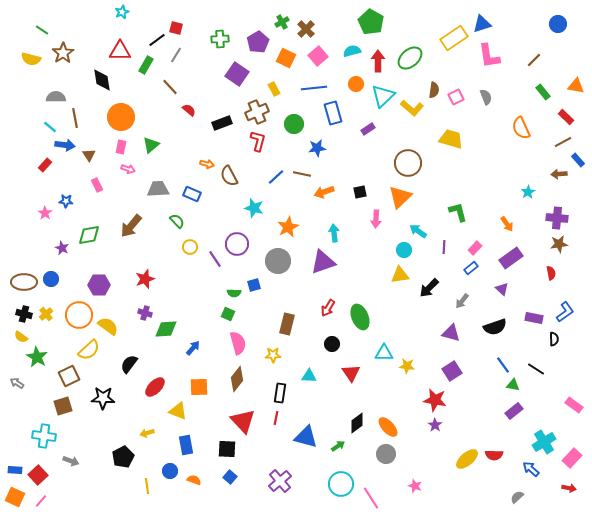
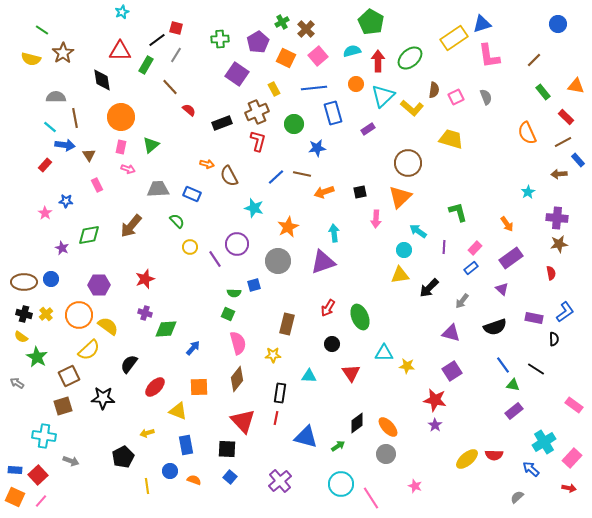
orange semicircle at (521, 128): moved 6 px right, 5 px down
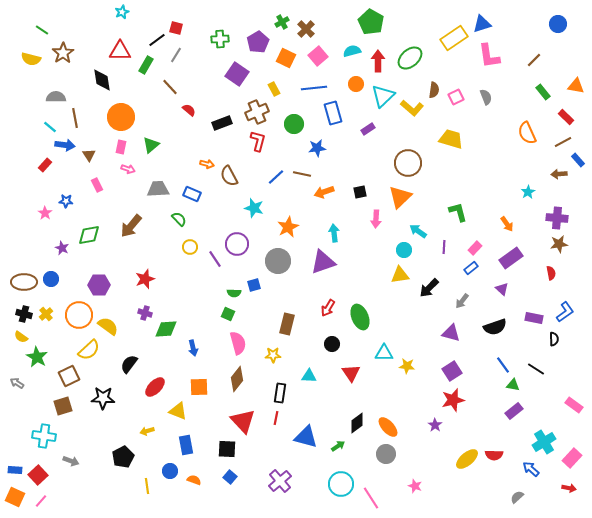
green semicircle at (177, 221): moved 2 px right, 2 px up
blue arrow at (193, 348): rotated 126 degrees clockwise
red star at (435, 400): moved 18 px right; rotated 25 degrees counterclockwise
yellow arrow at (147, 433): moved 2 px up
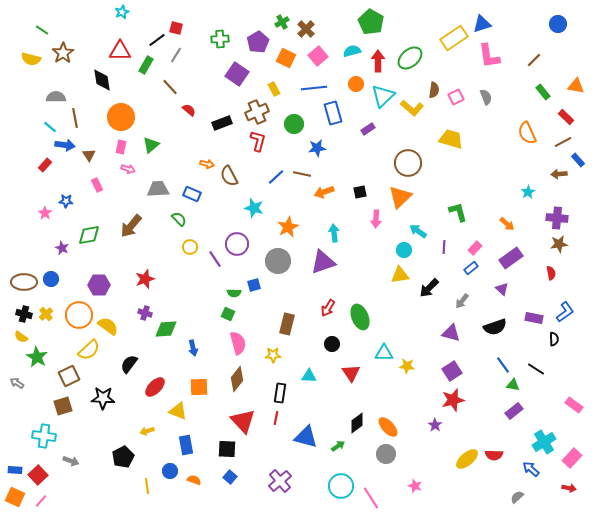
orange arrow at (507, 224): rotated 14 degrees counterclockwise
cyan circle at (341, 484): moved 2 px down
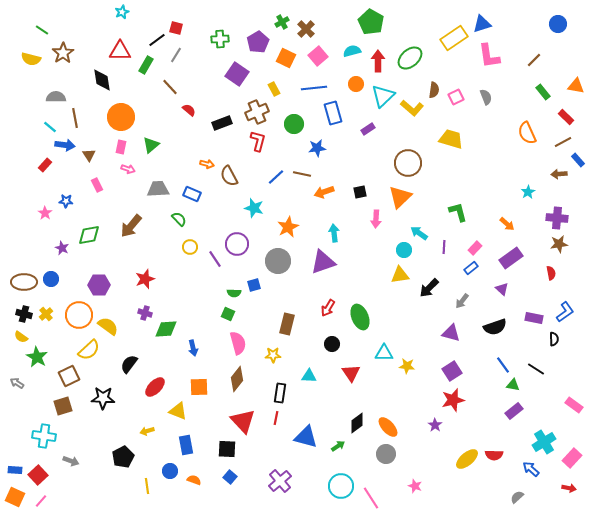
cyan arrow at (418, 231): moved 1 px right, 2 px down
